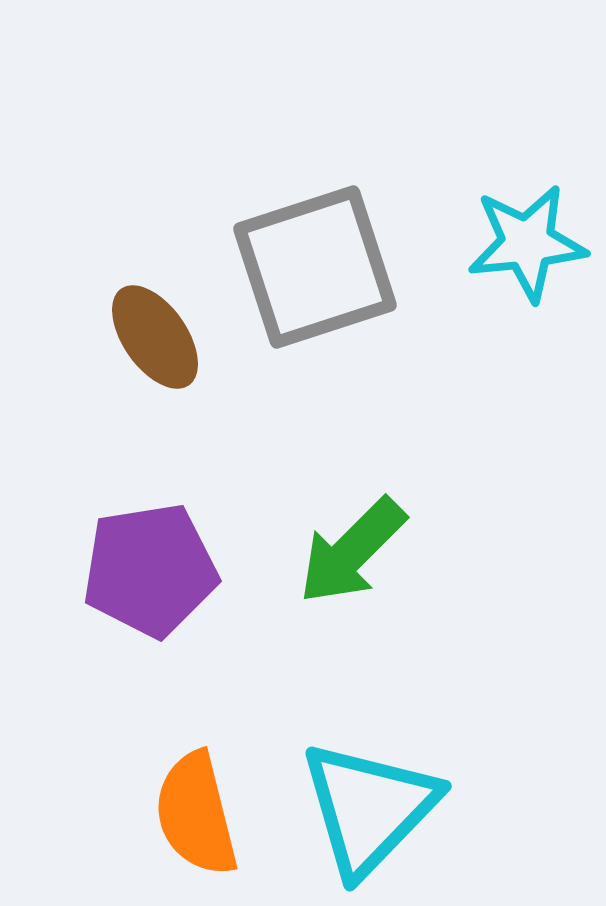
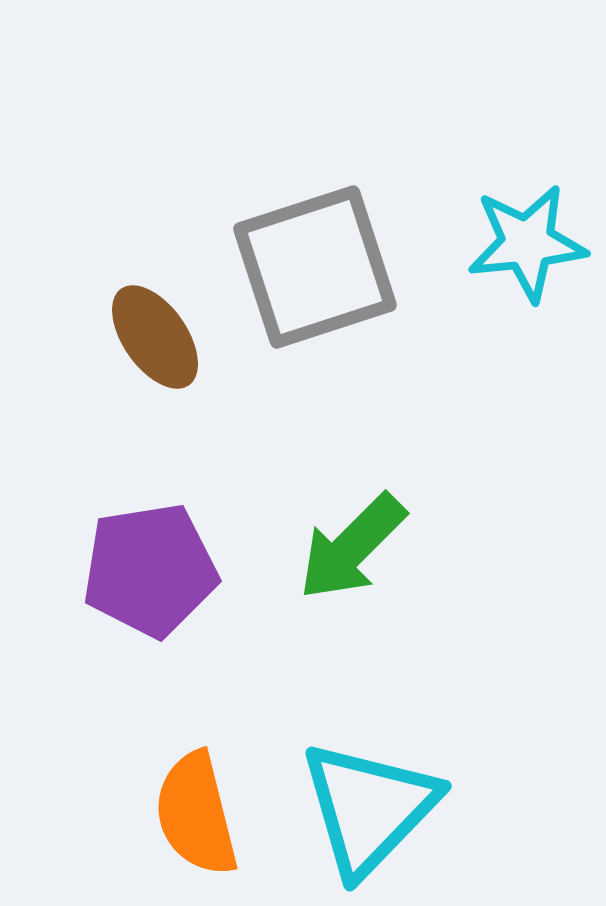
green arrow: moved 4 px up
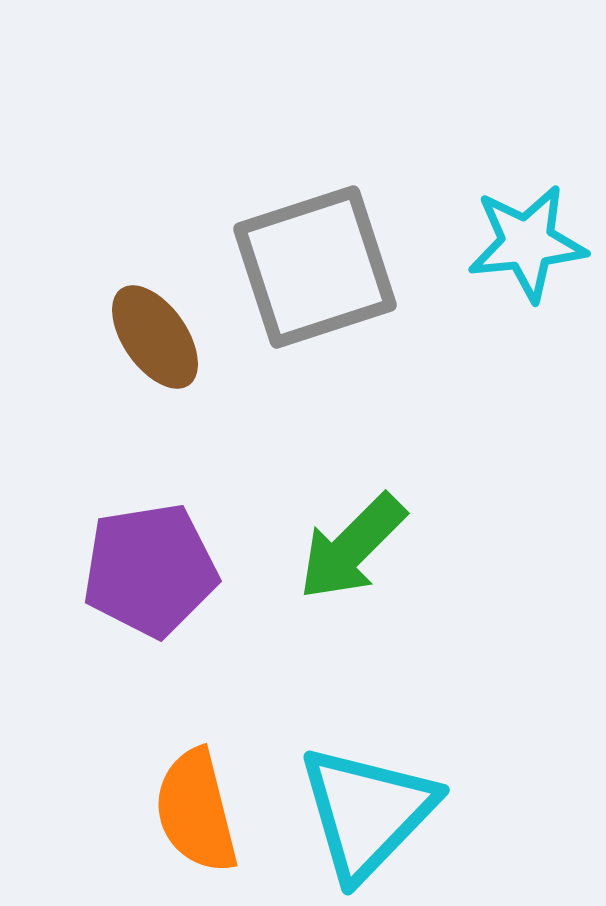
cyan triangle: moved 2 px left, 4 px down
orange semicircle: moved 3 px up
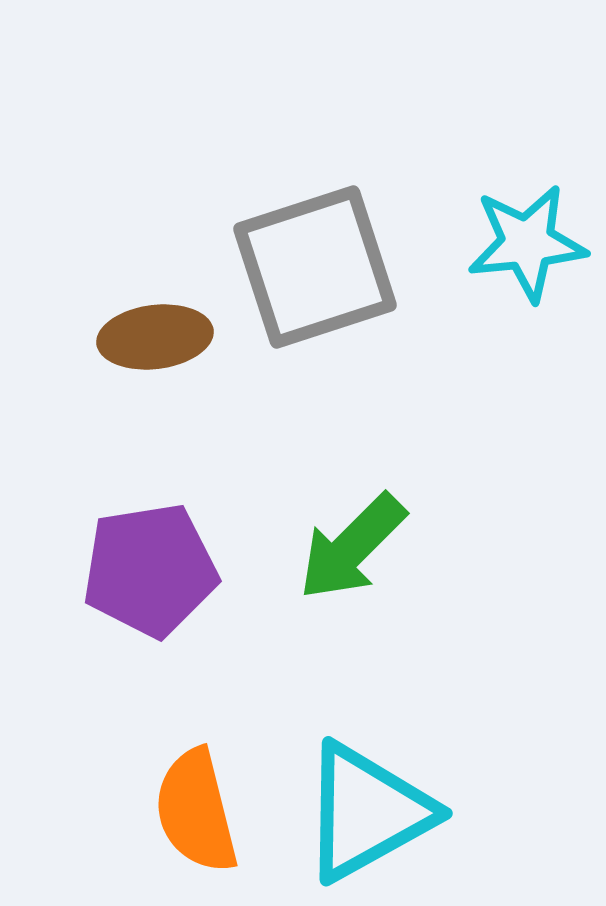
brown ellipse: rotated 62 degrees counterclockwise
cyan triangle: rotated 17 degrees clockwise
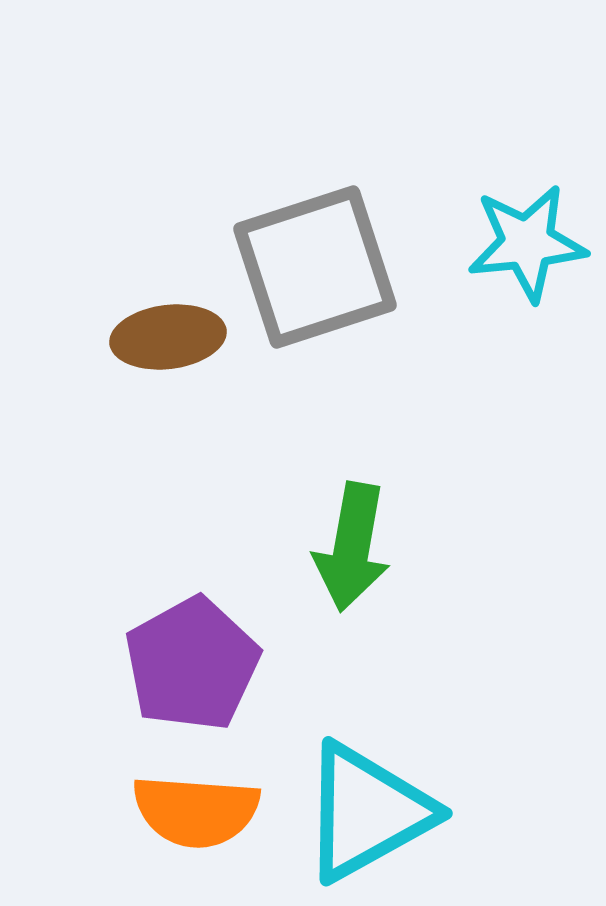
brown ellipse: moved 13 px right
green arrow: rotated 35 degrees counterclockwise
purple pentagon: moved 42 px right, 94 px down; rotated 20 degrees counterclockwise
orange semicircle: rotated 72 degrees counterclockwise
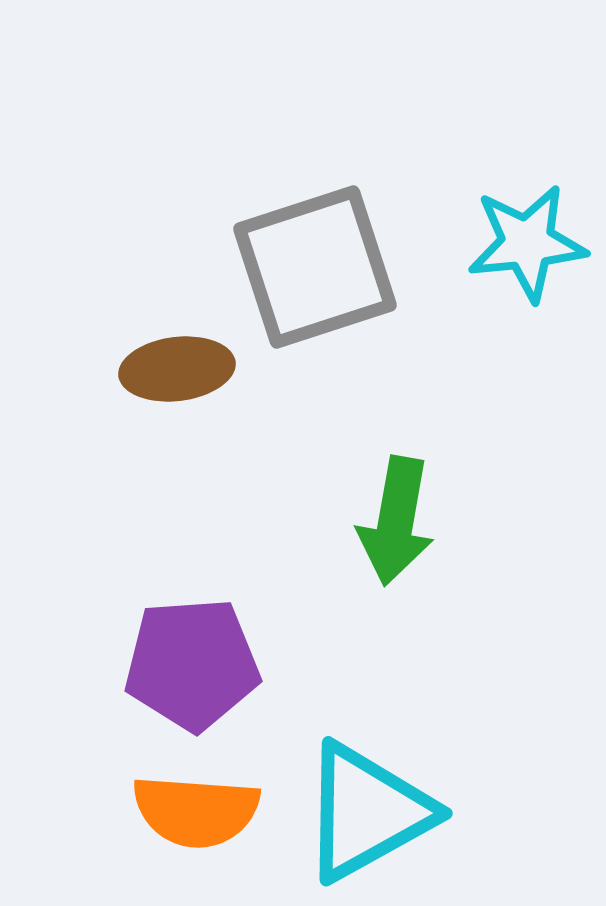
brown ellipse: moved 9 px right, 32 px down
green arrow: moved 44 px right, 26 px up
purple pentagon: rotated 25 degrees clockwise
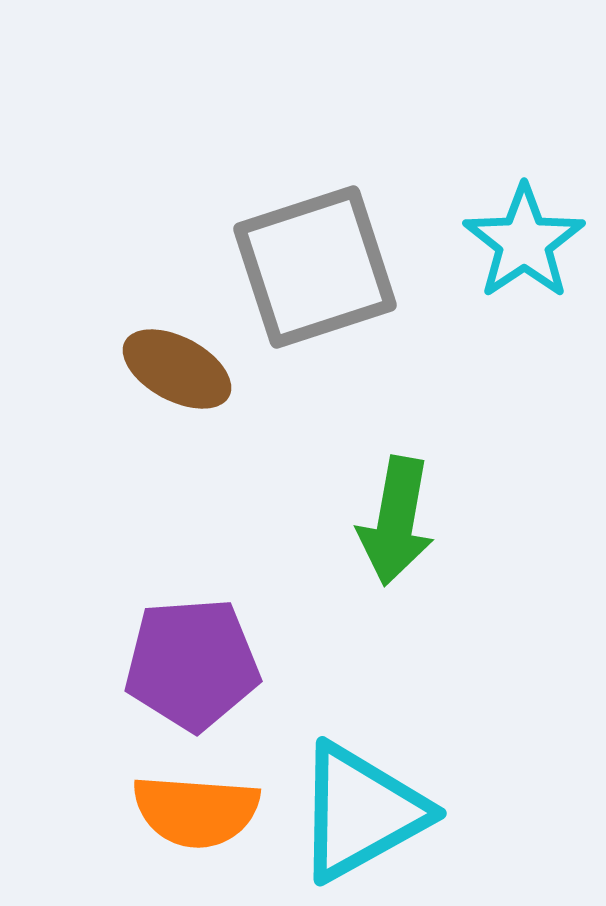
cyan star: moved 3 px left, 1 px up; rotated 28 degrees counterclockwise
brown ellipse: rotated 35 degrees clockwise
cyan triangle: moved 6 px left
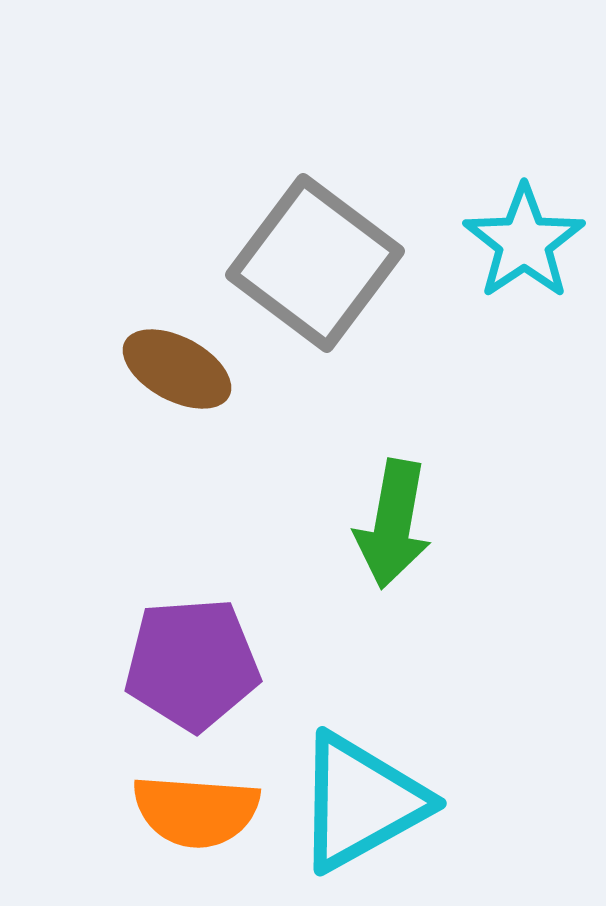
gray square: moved 4 px up; rotated 35 degrees counterclockwise
green arrow: moved 3 px left, 3 px down
cyan triangle: moved 10 px up
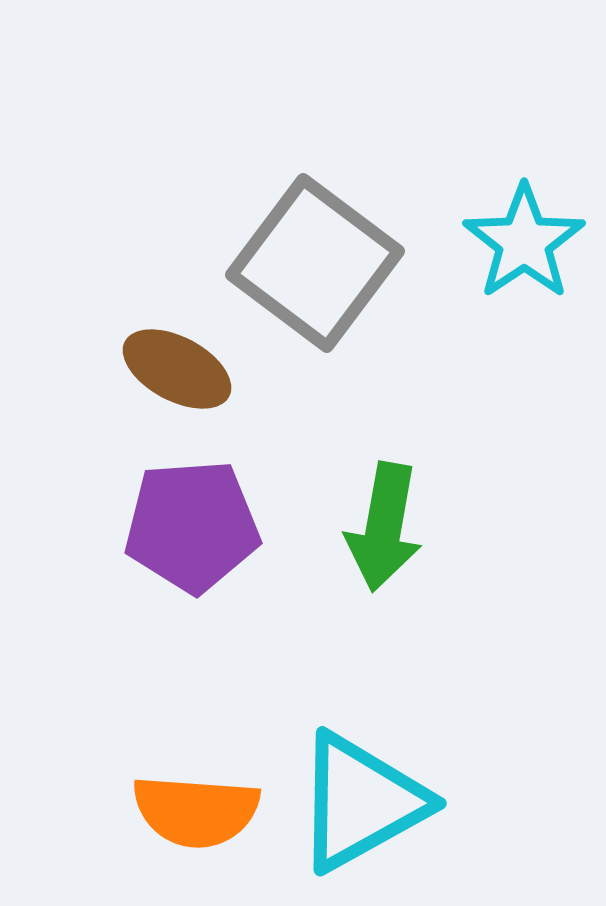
green arrow: moved 9 px left, 3 px down
purple pentagon: moved 138 px up
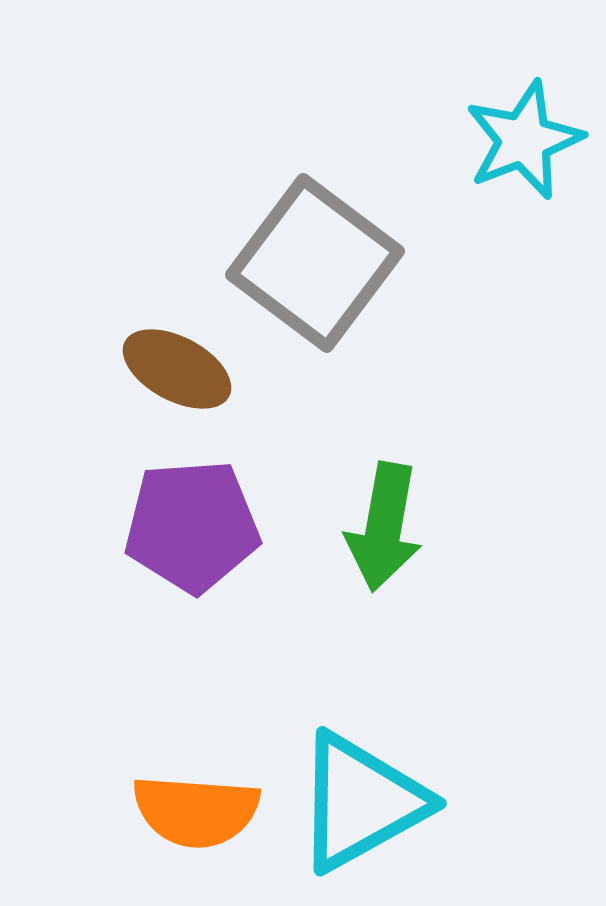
cyan star: moved 102 px up; rotated 13 degrees clockwise
